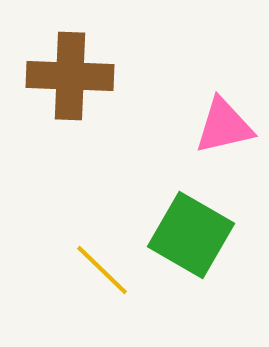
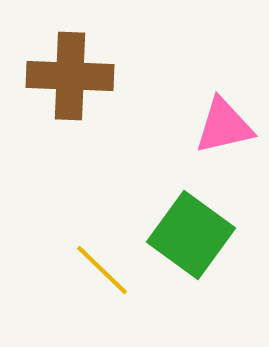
green square: rotated 6 degrees clockwise
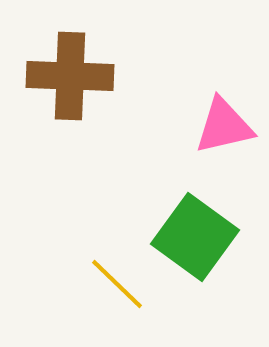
green square: moved 4 px right, 2 px down
yellow line: moved 15 px right, 14 px down
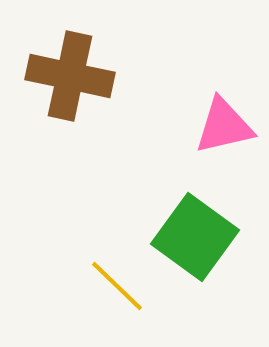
brown cross: rotated 10 degrees clockwise
yellow line: moved 2 px down
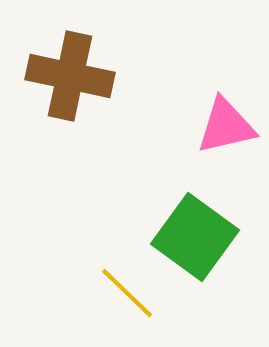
pink triangle: moved 2 px right
yellow line: moved 10 px right, 7 px down
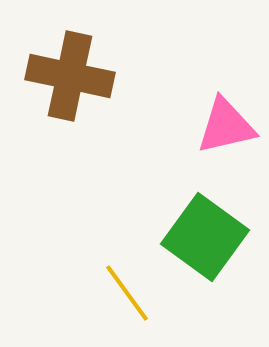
green square: moved 10 px right
yellow line: rotated 10 degrees clockwise
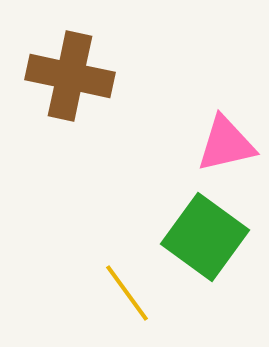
pink triangle: moved 18 px down
